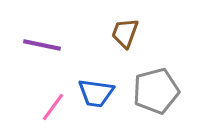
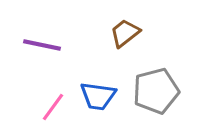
brown trapezoid: rotated 32 degrees clockwise
blue trapezoid: moved 2 px right, 3 px down
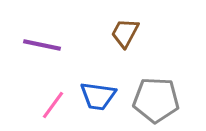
brown trapezoid: rotated 24 degrees counterclockwise
gray pentagon: moved 9 px down; rotated 18 degrees clockwise
pink line: moved 2 px up
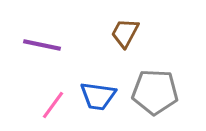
gray pentagon: moved 1 px left, 8 px up
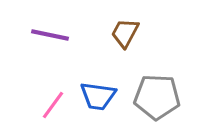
purple line: moved 8 px right, 10 px up
gray pentagon: moved 2 px right, 5 px down
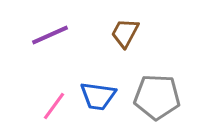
purple line: rotated 36 degrees counterclockwise
pink line: moved 1 px right, 1 px down
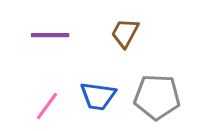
purple line: rotated 24 degrees clockwise
pink line: moved 7 px left
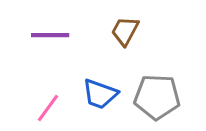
brown trapezoid: moved 2 px up
blue trapezoid: moved 2 px right, 2 px up; rotated 12 degrees clockwise
pink line: moved 1 px right, 2 px down
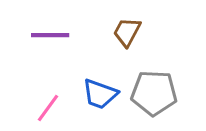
brown trapezoid: moved 2 px right, 1 px down
gray pentagon: moved 3 px left, 4 px up
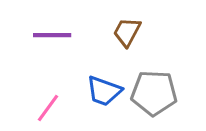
purple line: moved 2 px right
blue trapezoid: moved 4 px right, 3 px up
